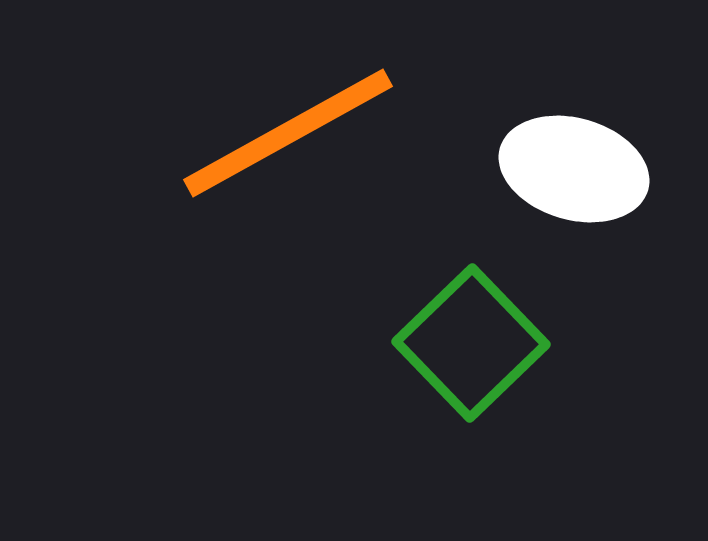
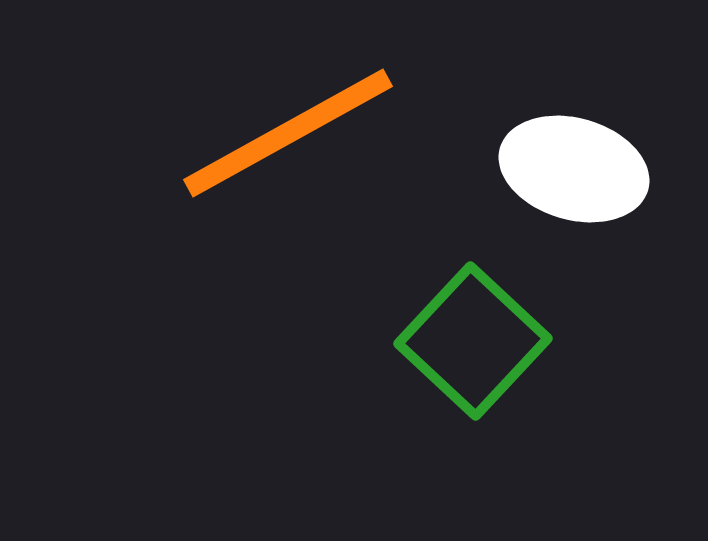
green square: moved 2 px right, 2 px up; rotated 3 degrees counterclockwise
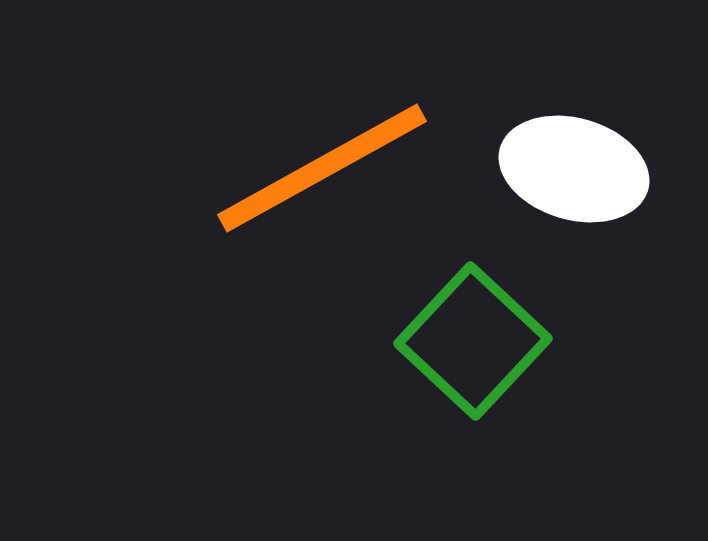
orange line: moved 34 px right, 35 px down
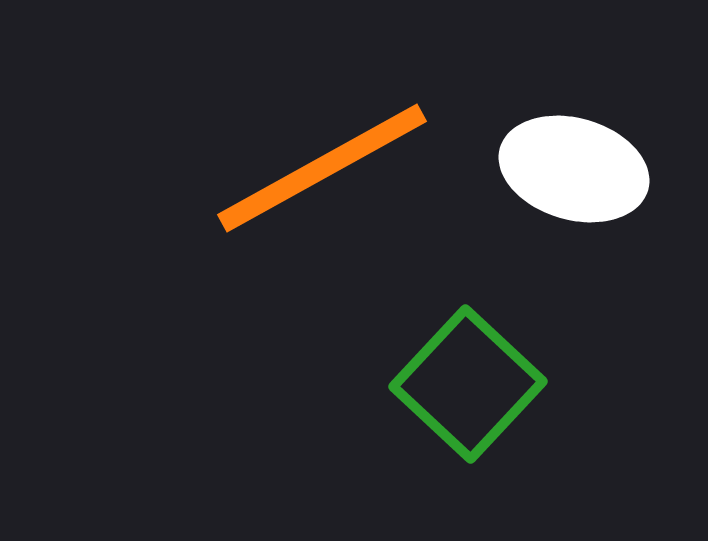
green square: moved 5 px left, 43 px down
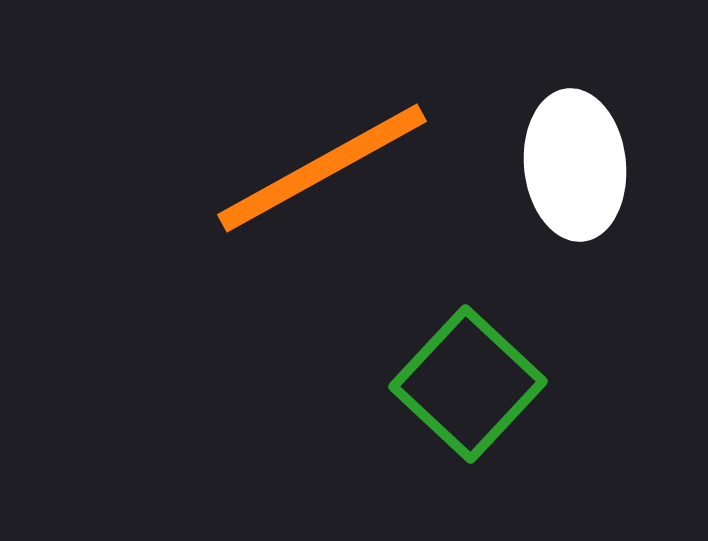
white ellipse: moved 1 px right, 4 px up; rotated 68 degrees clockwise
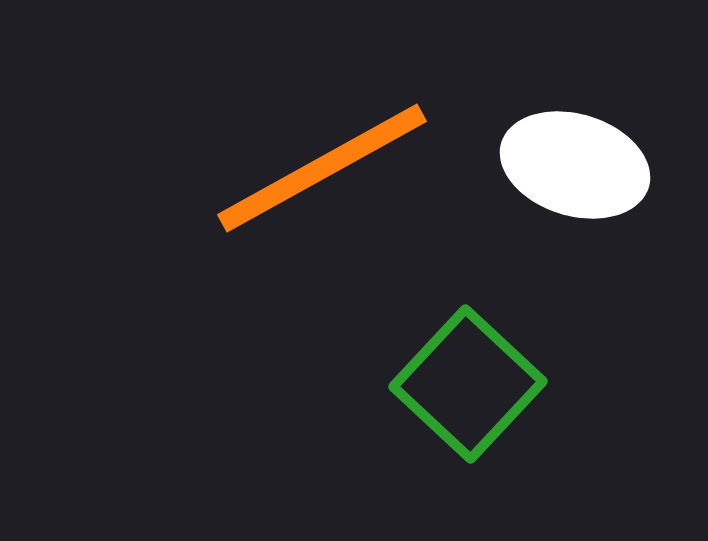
white ellipse: rotated 67 degrees counterclockwise
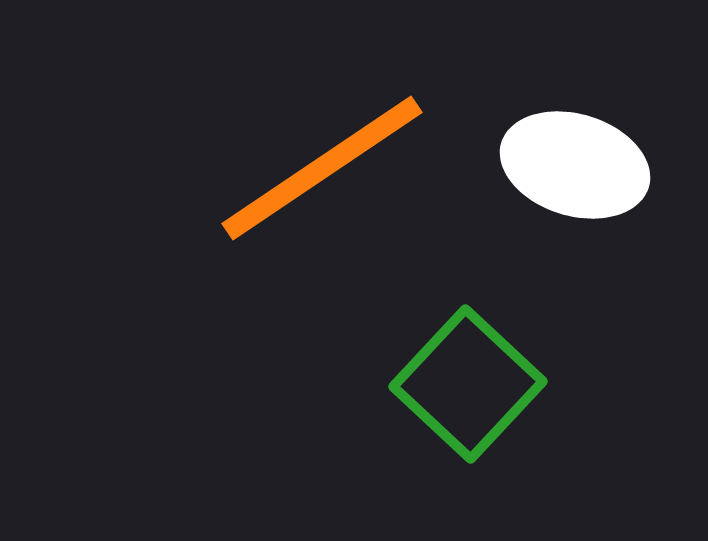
orange line: rotated 5 degrees counterclockwise
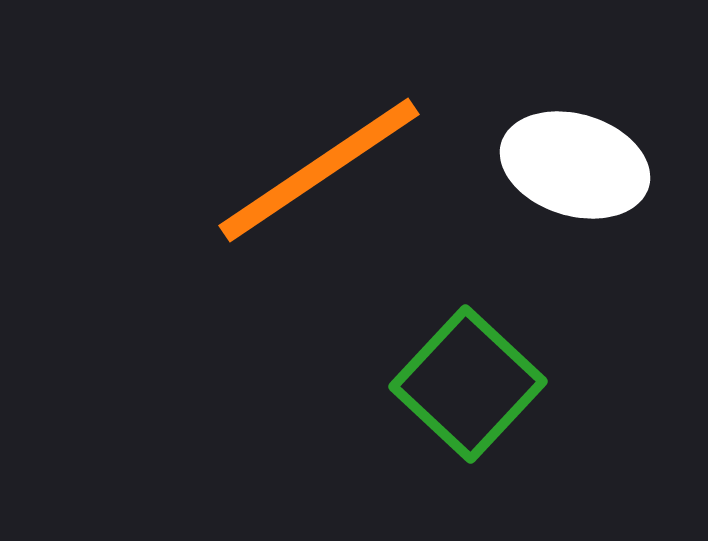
orange line: moved 3 px left, 2 px down
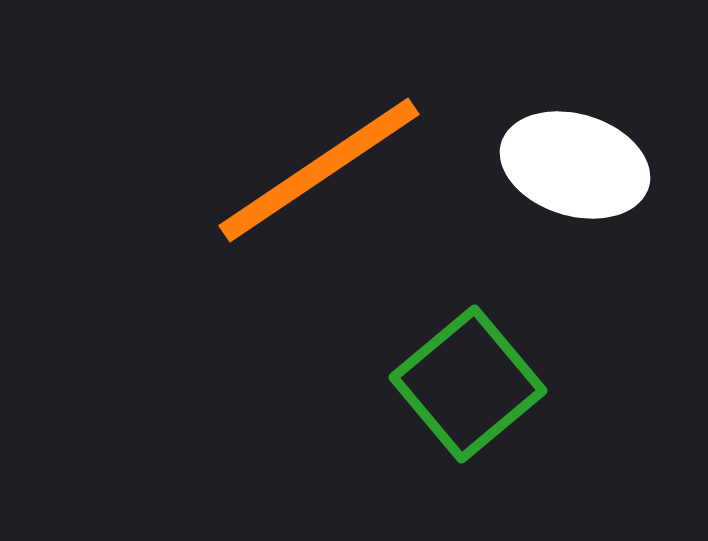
green square: rotated 7 degrees clockwise
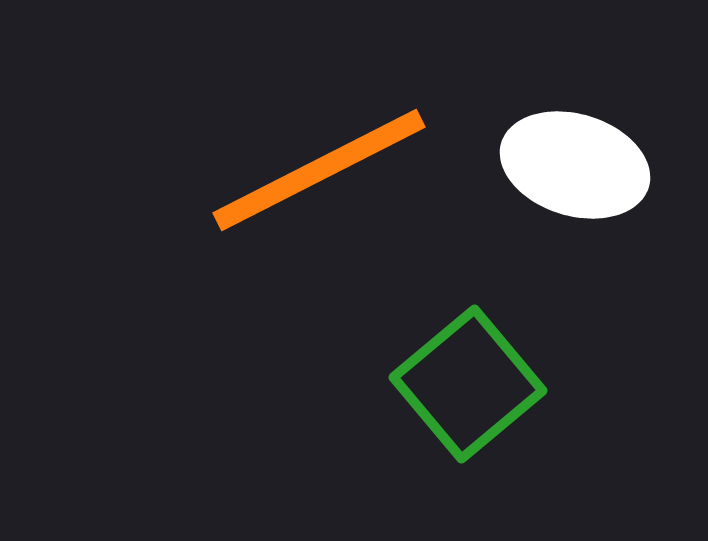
orange line: rotated 7 degrees clockwise
